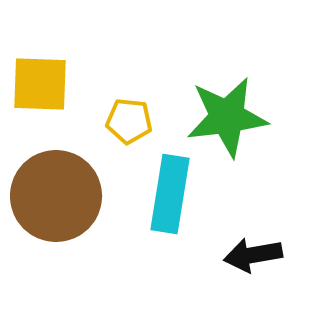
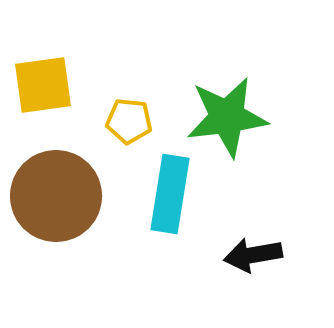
yellow square: moved 3 px right, 1 px down; rotated 10 degrees counterclockwise
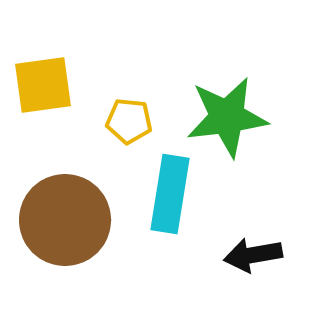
brown circle: moved 9 px right, 24 px down
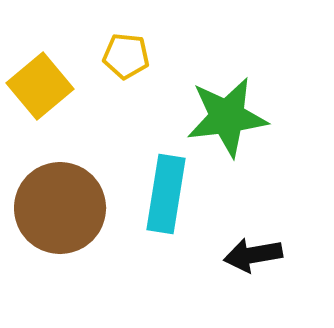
yellow square: moved 3 px left, 1 px down; rotated 32 degrees counterclockwise
yellow pentagon: moved 3 px left, 65 px up
cyan rectangle: moved 4 px left
brown circle: moved 5 px left, 12 px up
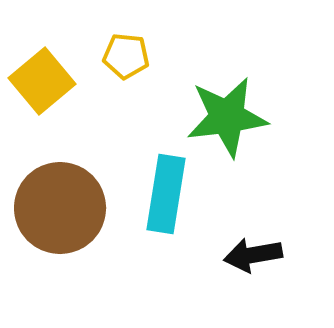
yellow square: moved 2 px right, 5 px up
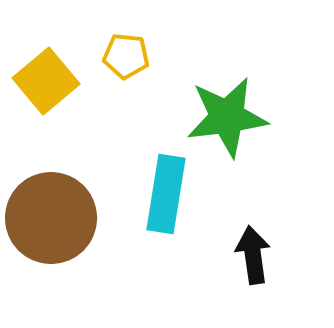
yellow square: moved 4 px right
brown circle: moved 9 px left, 10 px down
black arrow: rotated 92 degrees clockwise
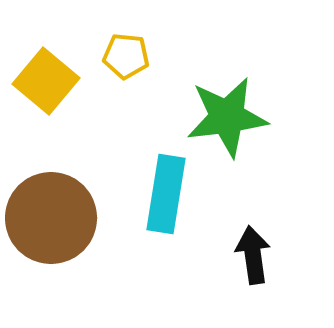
yellow square: rotated 10 degrees counterclockwise
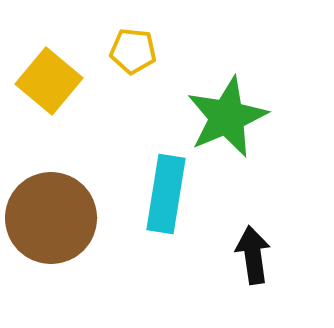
yellow pentagon: moved 7 px right, 5 px up
yellow square: moved 3 px right
green star: rotated 16 degrees counterclockwise
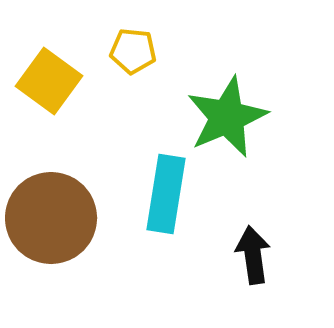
yellow square: rotated 4 degrees counterclockwise
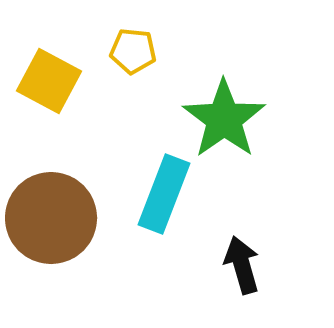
yellow square: rotated 8 degrees counterclockwise
green star: moved 3 px left, 2 px down; rotated 12 degrees counterclockwise
cyan rectangle: moved 2 px left; rotated 12 degrees clockwise
black arrow: moved 11 px left, 10 px down; rotated 8 degrees counterclockwise
